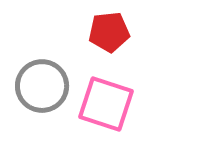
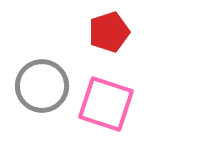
red pentagon: rotated 12 degrees counterclockwise
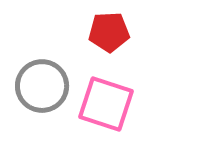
red pentagon: rotated 15 degrees clockwise
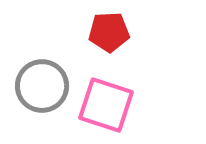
pink square: moved 1 px down
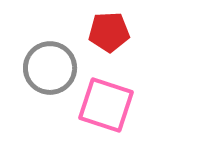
gray circle: moved 8 px right, 18 px up
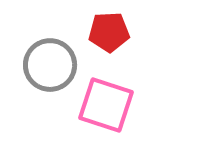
gray circle: moved 3 px up
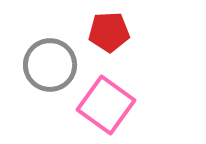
pink square: rotated 18 degrees clockwise
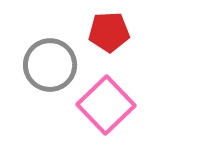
pink square: rotated 10 degrees clockwise
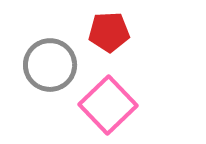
pink square: moved 2 px right
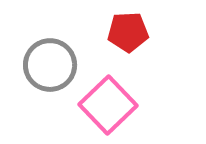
red pentagon: moved 19 px right
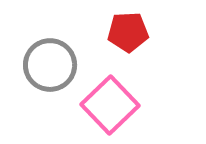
pink square: moved 2 px right
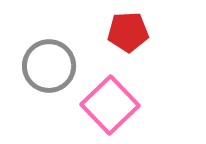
gray circle: moved 1 px left, 1 px down
